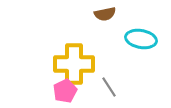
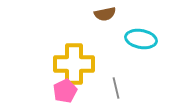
gray line: moved 7 px right, 1 px down; rotated 20 degrees clockwise
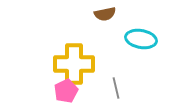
pink pentagon: moved 1 px right
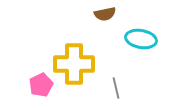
pink pentagon: moved 25 px left, 6 px up
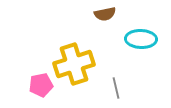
cyan ellipse: rotated 8 degrees counterclockwise
yellow cross: rotated 18 degrees counterclockwise
pink pentagon: rotated 15 degrees clockwise
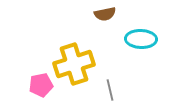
gray line: moved 6 px left, 2 px down
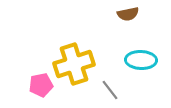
brown semicircle: moved 23 px right
cyan ellipse: moved 21 px down
gray line: rotated 25 degrees counterclockwise
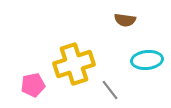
brown semicircle: moved 3 px left, 6 px down; rotated 20 degrees clockwise
cyan ellipse: moved 6 px right; rotated 8 degrees counterclockwise
pink pentagon: moved 8 px left
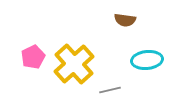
yellow cross: rotated 24 degrees counterclockwise
pink pentagon: moved 28 px up; rotated 15 degrees counterclockwise
gray line: rotated 65 degrees counterclockwise
